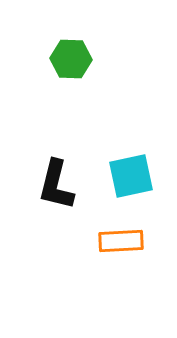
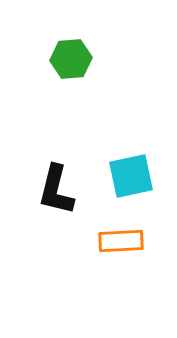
green hexagon: rotated 6 degrees counterclockwise
black L-shape: moved 5 px down
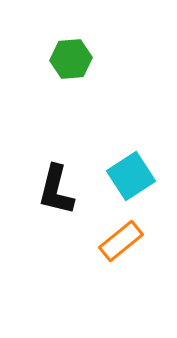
cyan square: rotated 21 degrees counterclockwise
orange rectangle: rotated 36 degrees counterclockwise
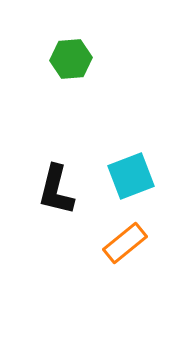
cyan square: rotated 12 degrees clockwise
orange rectangle: moved 4 px right, 2 px down
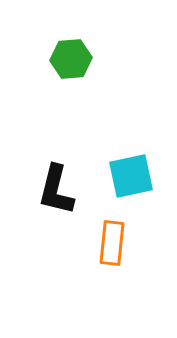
cyan square: rotated 9 degrees clockwise
orange rectangle: moved 13 px left; rotated 45 degrees counterclockwise
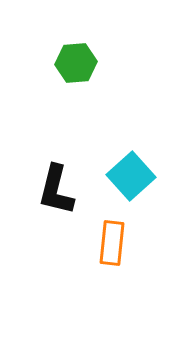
green hexagon: moved 5 px right, 4 px down
cyan square: rotated 30 degrees counterclockwise
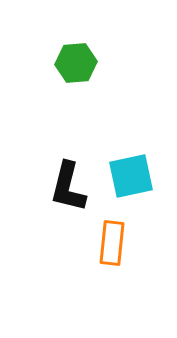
cyan square: rotated 30 degrees clockwise
black L-shape: moved 12 px right, 3 px up
